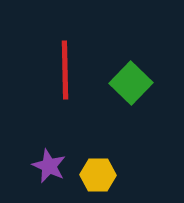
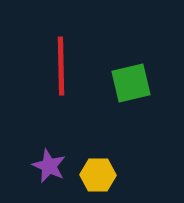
red line: moved 4 px left, 4 px up
green square: rotated 33 degrees clockwise
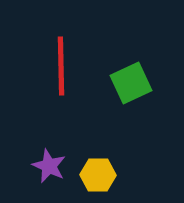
green square: rotated 12 degrees counterclockwise
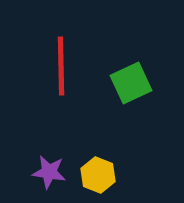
purple star: moved 6 px down; rotated 16 degrees counterclockwise
yellow hexagon: rotated 20 degrees clockwise
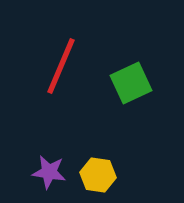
red line: rotated 24 degrees clockwise
yellow hexagon: rotated 12 degrees counterclockwise
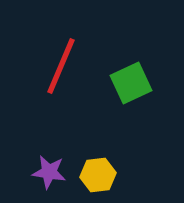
yellow hexagon: rotated 16 degrees counterclockwise
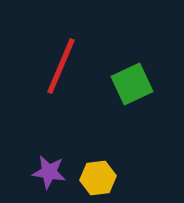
green square: moved 1 px right, 1 px down
yellow hexagon: moved 3 px down
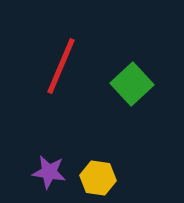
green square: rotated 18 degrees counterclockwise
yellow hexagon: rotated 16 degrees clockwise
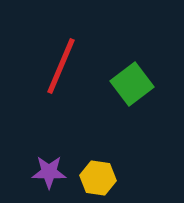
green square: rotated 6 degrees clockwise
purple star: rotated 8 degrees counterclockwise
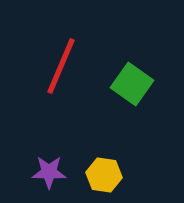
green square: rotated 18 degrees counterclockwise
yellow hexagon: moved 6 px right, 3 px up
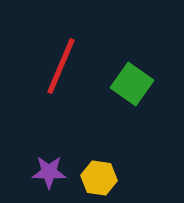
yellow hexagon: moved 5 px left, 3 px down
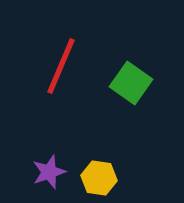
green square: moved 1 px left, 1 px up
purple star: rotated 20 degrees counterclockwise
